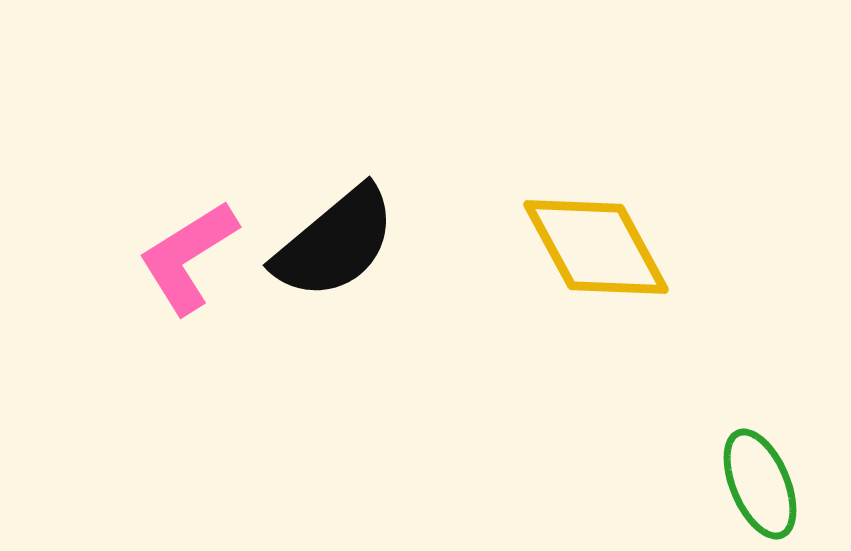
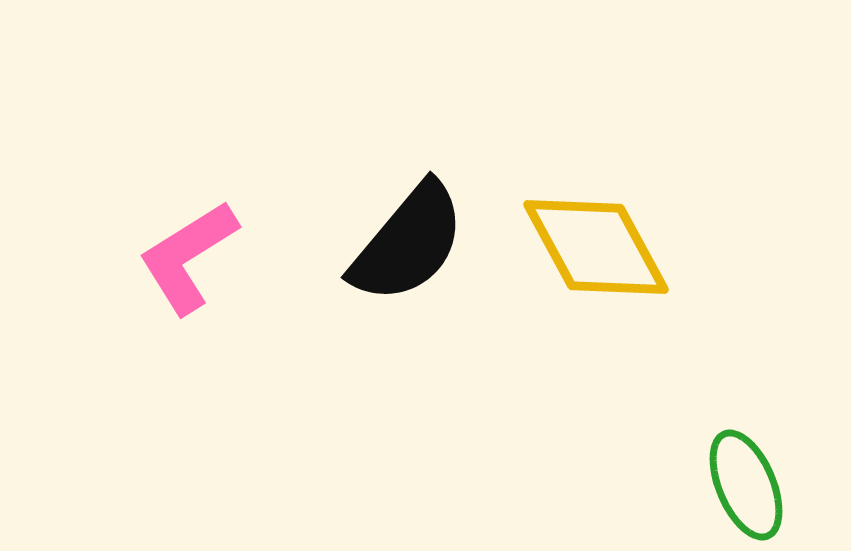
black semicircle: moved 73 px right; rotated 10 degrees counterclockwise
green ellipse: moved 14 px left, 1 px down
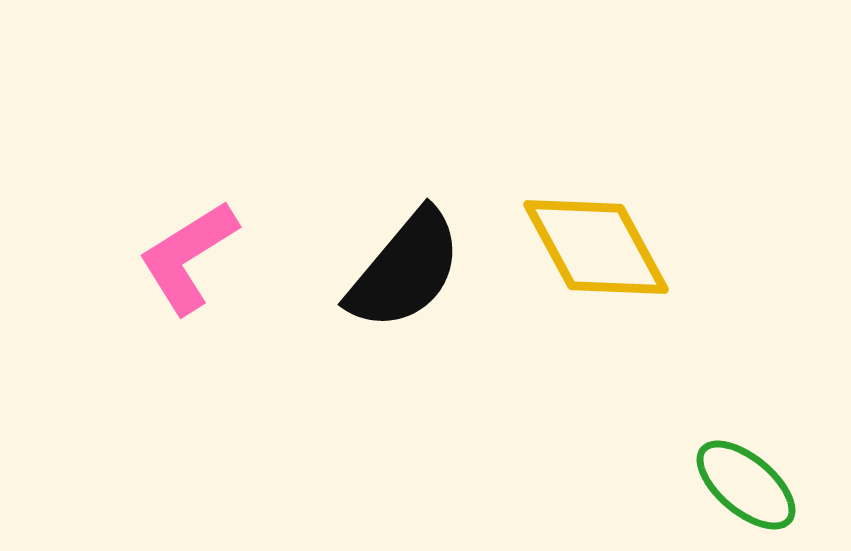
black semicircle: moved 3 px left, 27 px down
green ellipse: rotated 27 degrees counterclockwise
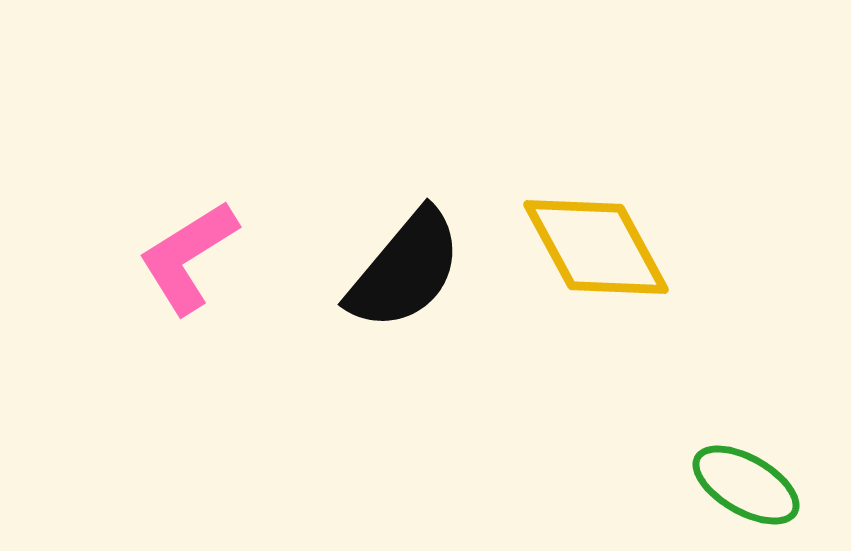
green ellipse: rotated 10 degrees counterclockwise
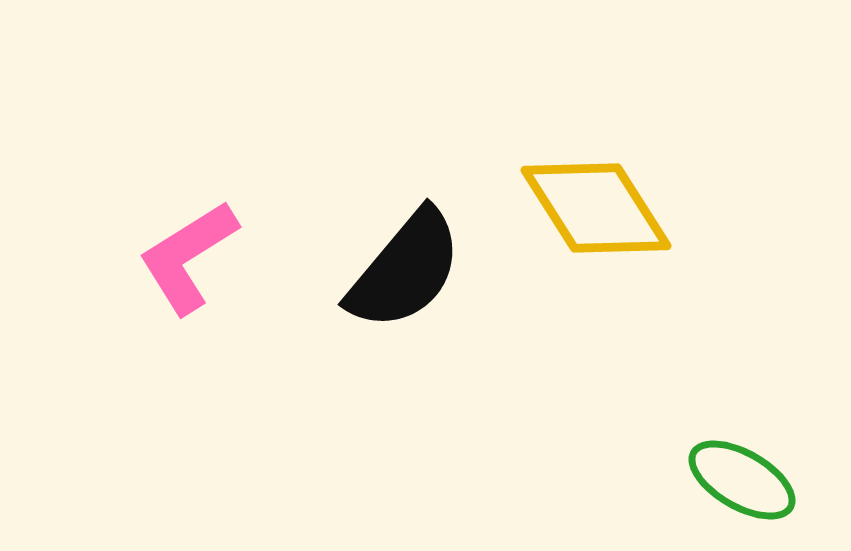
yellow diamond: moved 39 px up; rotated 4 degrees counterclockwise
green ellipse: moved 4 px left, 5 px up
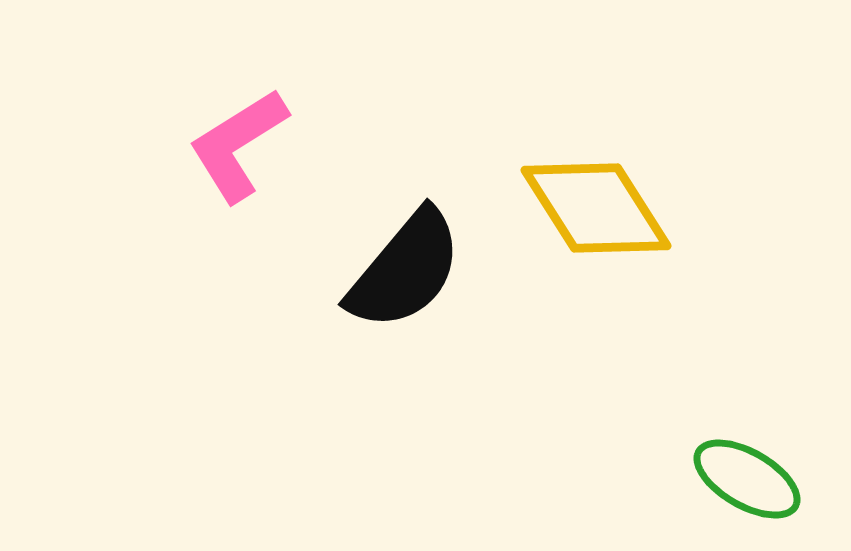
pink L-shape: moved 50 px right, 112 px up
green ellipse: moved 5 px right, 1 px up
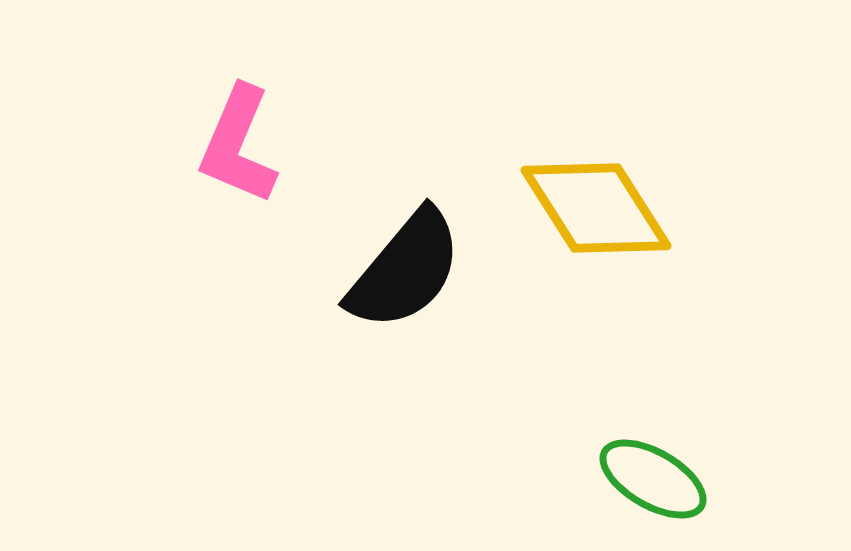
pink L-shape: rotated 35 degrees counterclockwise
green ellipse: moved 94 px left
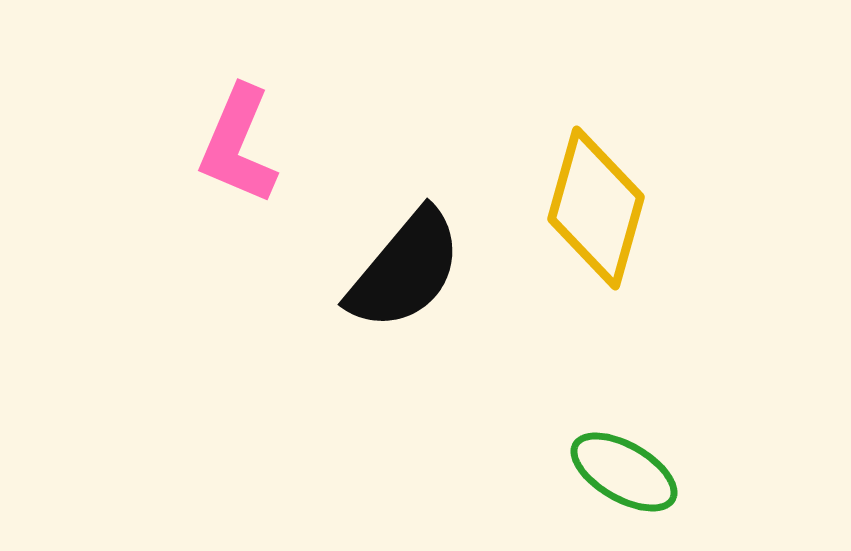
yellow diamond: rotated 48 degrees clockwise
green ellipse: moved 29 px left, 7 px up
